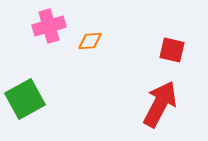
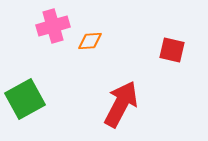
pink cross: moved 4 px right
red arrow: moved 39 px left
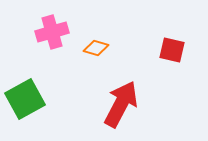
pink cross: moved 1 px left, 6 px down
orange diamond: moved 6 px right, 7 px down; rotated 20 degrees clockwise
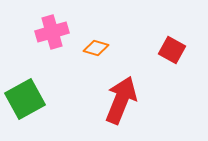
red square: rotated 16 degrees clockwise
red arrow: moved 4 px up; rotated 6 degrees counterclockwise
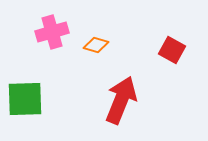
orange diamond: moved 3 px up
green square: rotated 27 degrees clockwise
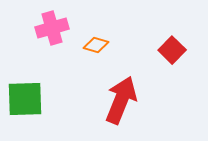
pink cross: moved 4 px up
red square: rotated 16 degrees clockwise
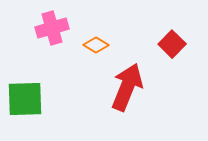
orange diamond: rotated 15 degrees clockwise
red square: moved 6 px up
red arrow: moved 6 px right, 13 px up
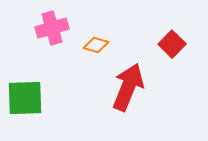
orange diamond: rotated 15 degrees counterclockwise
red arrow: moved 1 px right
green square: moved 1 px up
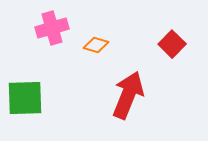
red arrow: moved 8 px down
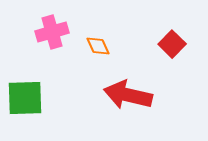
pink cross: moved 4 px down
orange diamond: moved 2 px right, 1 px down; rotated 50 degrees clockwise
red arrow: rotated 99 degrees counterclockwise
